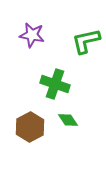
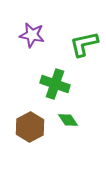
green L-shape: moved 2 px left, 3 px down
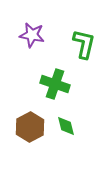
green L-shape: rotated 116 degrees clockwise
green diamond: moved 2 px left, 6 px down; rotated 20 degrees clockwise
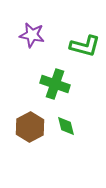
green L-shape: moved 1 px right, 2 px down; rotated 92 degrees clockwise
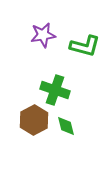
purple star: moved 11 px right; rotated 20 degrees counterclockwise
green cross: moved 6 px down
brown hexagon: moved 4 px right, 7 px up
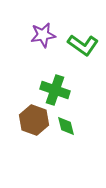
green L-shape: moved 2 px left, 1 px up; rotated 20 degrees clockwise
brown hexagon: rotated 12 degrees counterclockwise
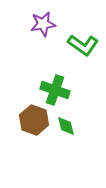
purple star: moved 11 px up
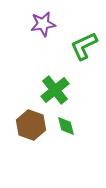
green L-shape: moved 1 px right, 1 px down; rotated 120 degrees clockwise
green cross: rotated 32 degrees clockwise
brown hexagon: moved 3 px left, 5 px down
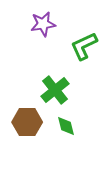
brown hexagon: moved 4 px left, 3 px up; rotated 20 degrees counterclockwise
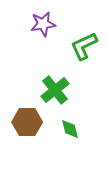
green diamond: moved 4 px right, 3 px down
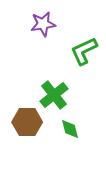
green L-shape: moved 5 px down
green cross: moved 1 px left, 5 px down
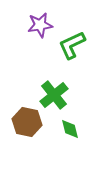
purple star: moved 3 px left, 1 px down
green L-shape: moved 12 px left, 6 px up
brown hexagon: rotated 12 degrees clockwise
